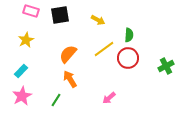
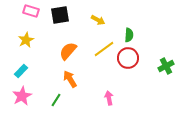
orange semicircle: moved 3 px up
pink arrow: rotated 120 degrees clockwise
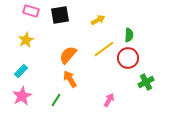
yellow arrow: rotated 56 degrees counterclockwise
orange semicircle: moved 4 px down
green cross: moved 20 px left, 16 px down
pink arrow: moved 2 px down; rotated 40 degrees clockwise
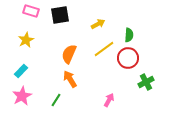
yellow arrow: moved 4 px down
orange semicircle: moved 1 px right, 1 px up; rotated 18 degrees counterclockwise
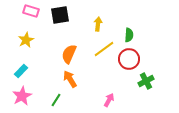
yellow arrow: rotated 56 degrees counterclockwise
red circle: moved 1 px right, 1 px down
green cross: moved 1 px up
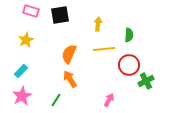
yellow line: rotated 30 degrees clockwise
red circle: moved 6 px down
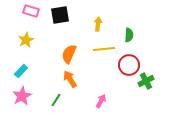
pink arrow: moved 8 px left, 1 px down
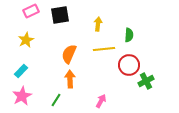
pink rectangle: rotated 42 degrees counterclockwise
orange arrow: rotated 30 degrees clockwise
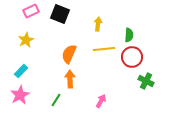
black square: moved 1 px up; rotated 30 degrees clockwise
red circle: moved 3 px right, 8 px up
green cross: rotated 35 degrees counterclockwise
pink star: moved 2 px left, 1 px up
